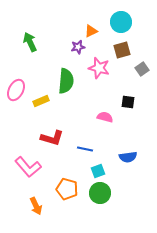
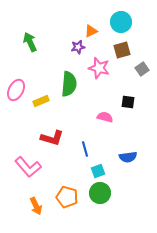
green semicircle: moved 3 px right, 3 px down
blue line: rotated 63 degrees clockwise
orange pentagon: moved 8 px down
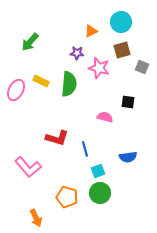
green arrow: rotated 114 degrees counterclockwise
purple star: moved 1 px left, 6 px down; rotated 16 degrees clockwise
gray square: moved 2 px up; rotated 32 degrees counterclockwise
yellow rectangle: moved 20 px up; rotated 49 degrees clockwise
red L-shape: moved 5 px right
orange arrow: moved 12 px down
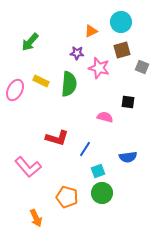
pink ellipse: moved 1 px left
blue line: rotated 49 degrees clockwise
green circle: moved 2 px right
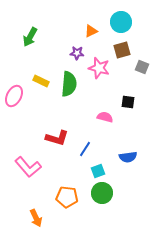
green arrow: moved 5 px up; rotated 12 degrees counterclockwise
pink ellipse: moved 1 px left, 6 px down
orange pentagon: rotated 10 degrees counterclockwise
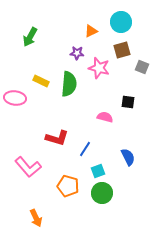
pink ellipse: moved 1 px right, 2 px down; rotated 70 degrees clockwise
blue semicircle: rotated 108 degrees counterclockwise
orange pentagon: moved 1 px right, 11 px up; rotated 10 degrees clockwise
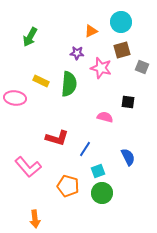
pink star: moved 2 px right
orange arrow: moved 1 px left, 1 px down; rotated 18 degrees clockwise
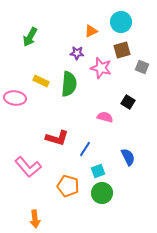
black square: rotated 24 degrees clockwise
